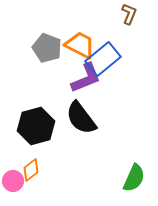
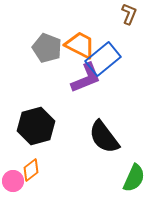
black semicircle: moved 23 px right, 19 px down
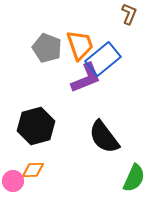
orange trapezoid: rotated 44 degrees clockwise
orange diamond: moved 2 px right; rotated 35 degrees clockwise
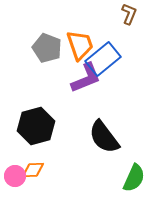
pink circle: moved 2 px right, 5 px up
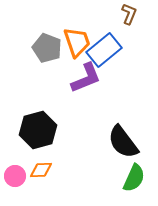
orange trapezoid: moved 3 px left, 3 px up
blue rectangle: moved 1 px right, 9 px up
black hexagon: moved 2 px right, 4 px down
black semicircle: moved 19 px right, 5 px down
orange diamond: moved 8 px right
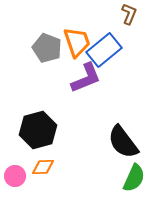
orange diamond: moved 2 px right, 3 px up
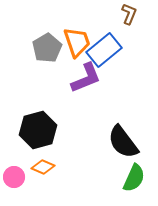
gray pentagon: rotated 20 degrees clockwise
orange diamond: rotated 25 degrees clockwise
pink circle: moved 1 px left, 1 px down
